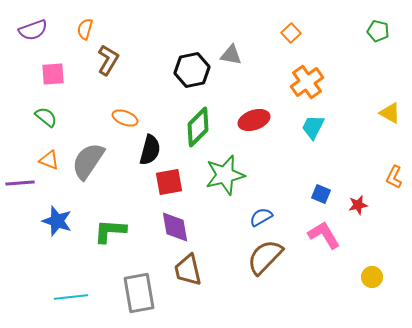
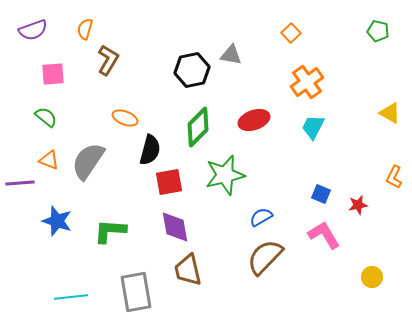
gray rectangle: moved 3 px left, 1 px up
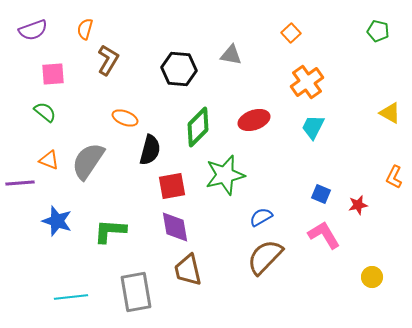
black hexagon: moved 13 px left, 1 px up; rotated 16 degrees clockwise
green semicircle: moved 1 px left, 5 px up
red square: moved 3 px right, 4 px down
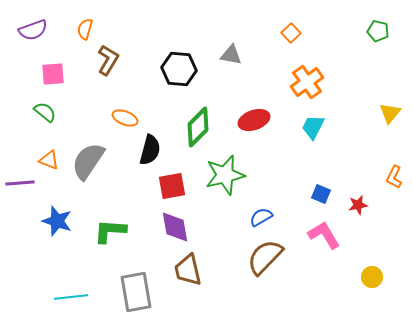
yellow triangle: rotated 40 degrees clockwise
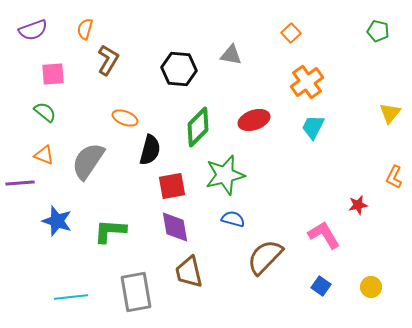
orange triangle: moved 5 px left, 5 px up
blue square: moved 92 px down; rotated 12 degrees clockwise
blue semicircle: moved 28 px left, 2 px down; rotated 45 degrees clockwise
brown trapezoid: moved 1 px right, 2 px down
yellow circle: moved 1 px left, 10 px down
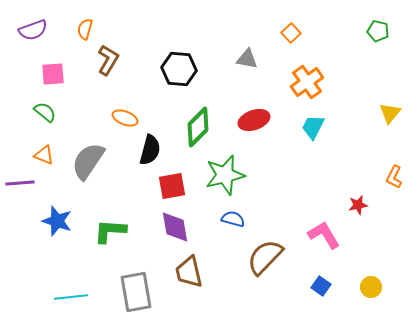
gray triangle: moved 16 px right, 4 px down
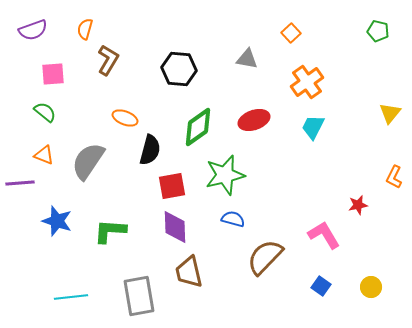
green diamond: rotated 9 degrees clockwise
purple diamond: rotated 8 degrees clockwise
gray rectangle: moved 3 px right, 4 px down
